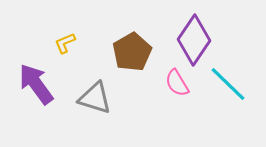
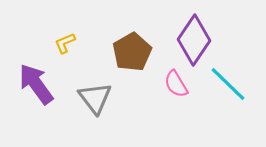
pink semicircle: moved 1 px left, 1 px down
gray triangle: rotated 36 degrees clockwise
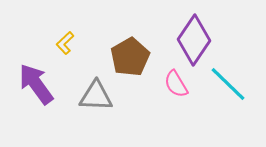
yellow L-shape: rotated 20 degrees counterclockwise
brown pentagon: moved 2 px left, 5 px down
gray triangle: moved 1 px right, 2 px up; rotated 51 degrees counterclockwise
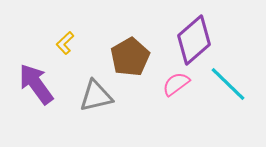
purple diamond: rotated 15 degrees clockwise
pink semicircle: rotated 84 degrees clockwise
gray triangle: rotated 15 degrees counterclockwise
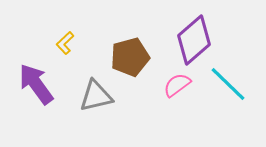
brown pentagon: rotated 15 degrees clockwise
pink semicircle: moved 1 px right, 1 px down
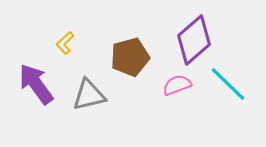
pink semicircle: rotated 16 degrees clockwise
gray triangle: moved 7 px left, 1 px up
